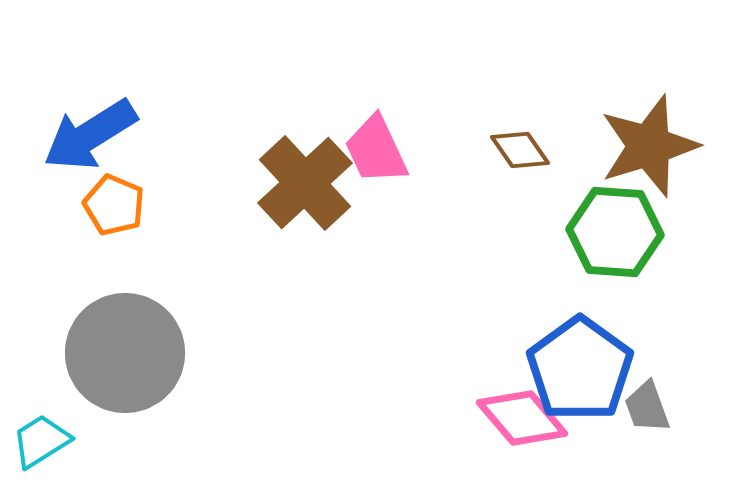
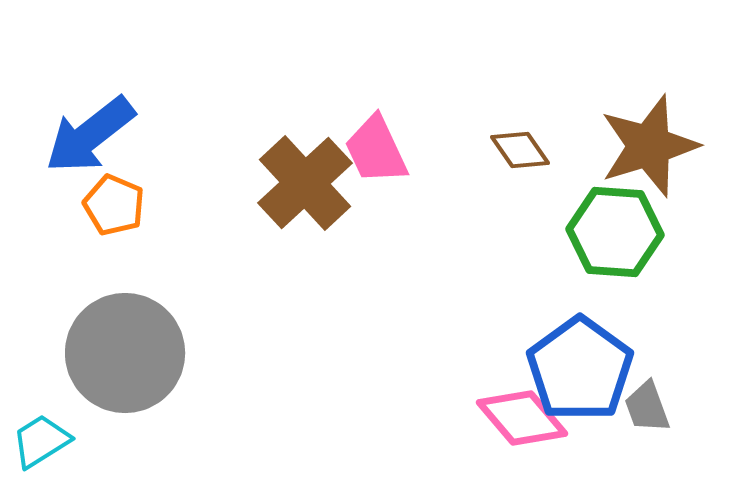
blue arrow: rotated 6 degrees counterclockwise
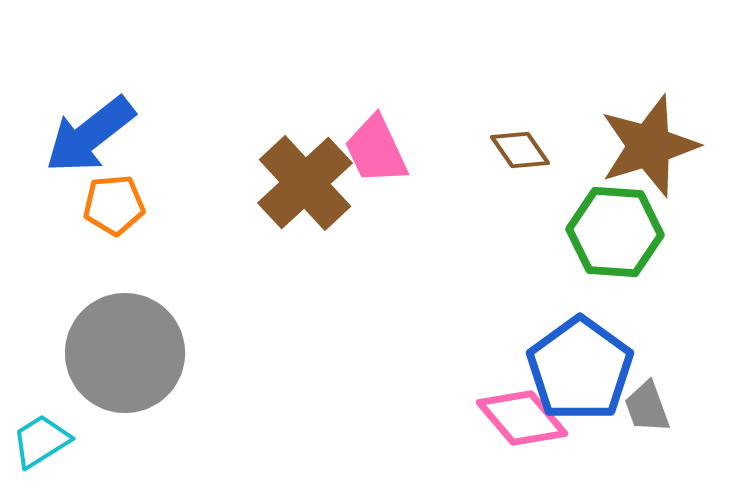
orange pentagon: rotated 28 degrees counterclockwise
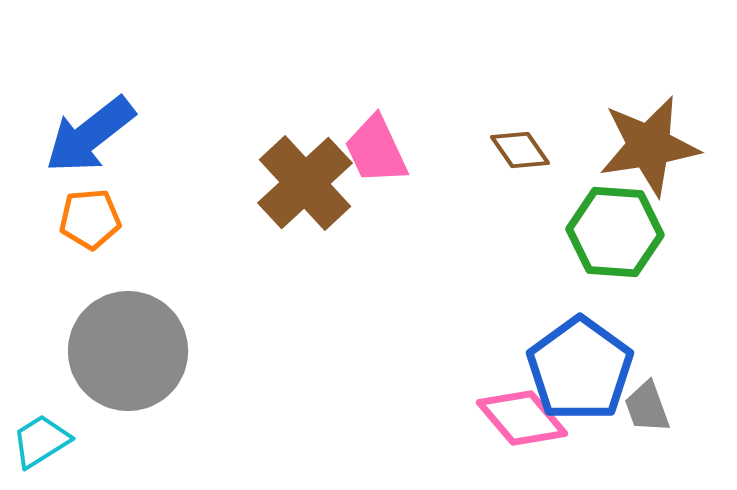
brown star: rotated 8 degrees clockwise
orange pentagon: moved 24 px left, 14 px down
gray circle: moved 3 px right, 2 px up
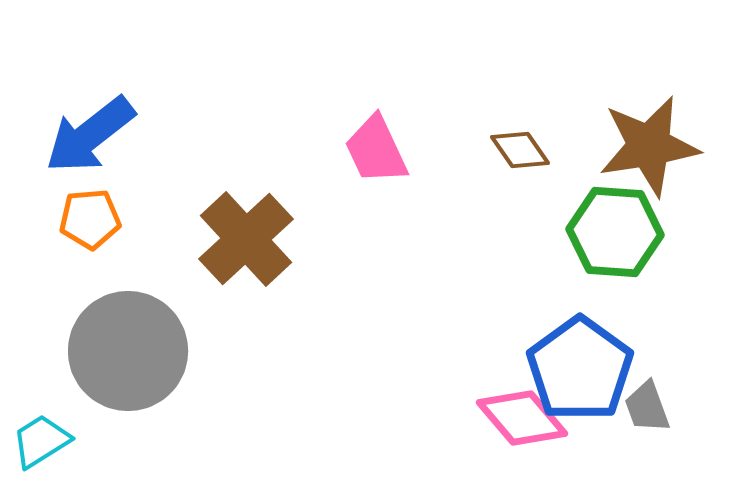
brown cross: moved 59 px left, 56 px down
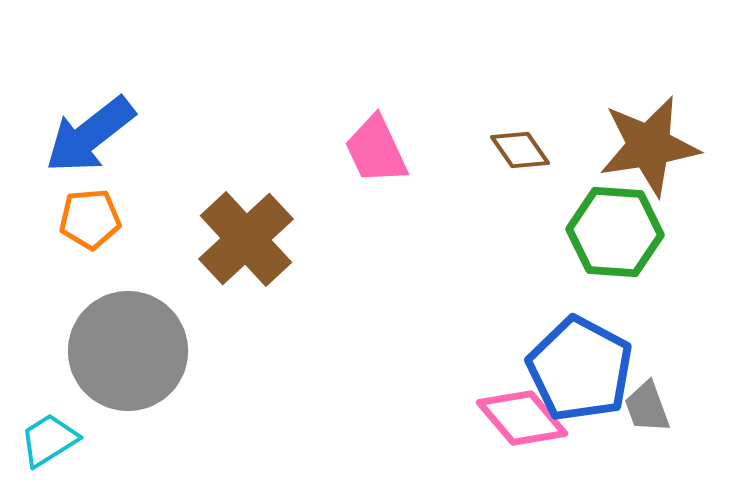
blue pentagon: rotated 8 degrees counterclockwise
cyan trapezoid: moved 8 px right, 1 px up
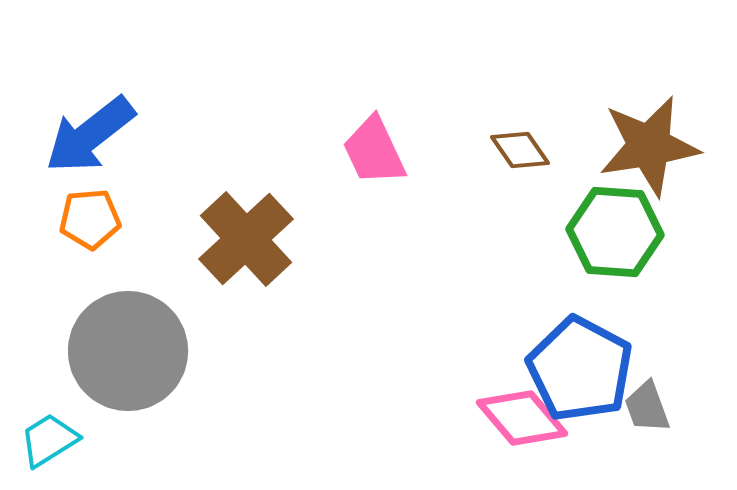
pink trapezoid: moved 2 px left, 1 px down
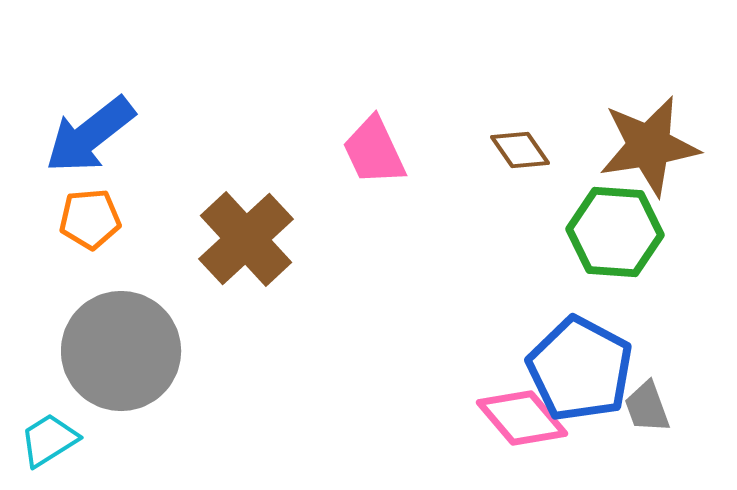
gray circle: moved 7 px left
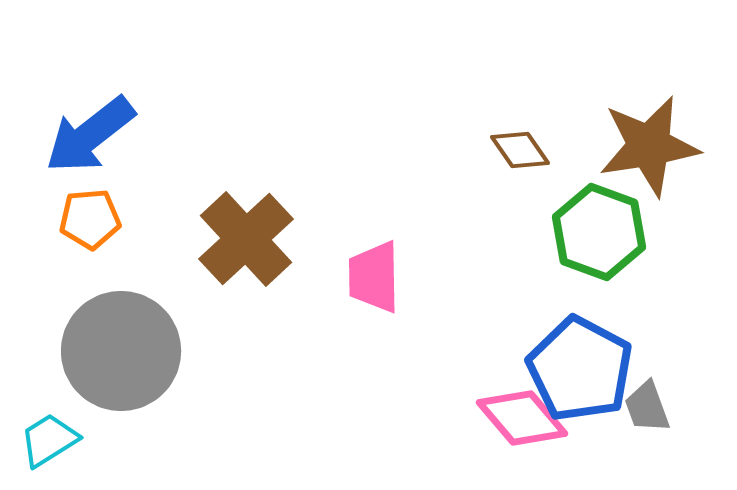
pink trapezoid: moved 126 px down; rotated 24 degrees clockwise
green hexagon: moved 16 px left; rotated 16 degrees clockwise
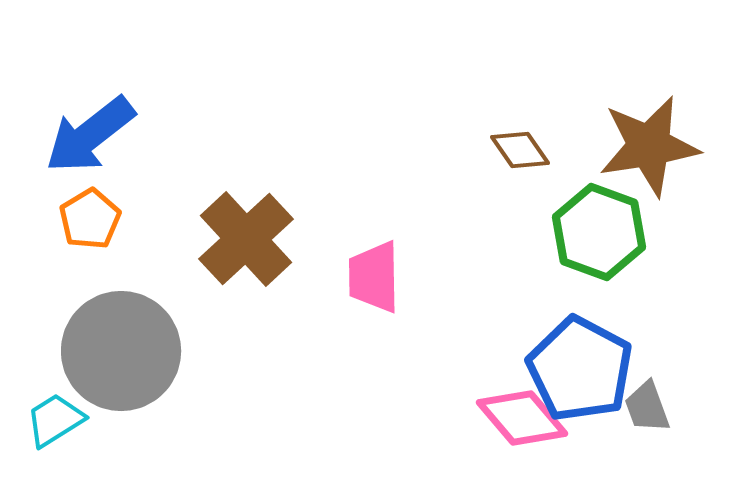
orange pentagon: rotated 26 degrees counterclockwise
cyan trapezoid: moved 6 px right, 20 px up
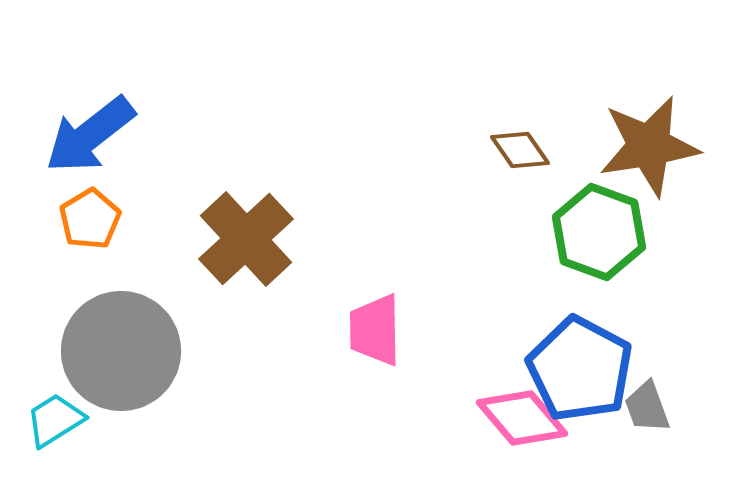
pink trapezoid: moved 1 px right, 53 px down
